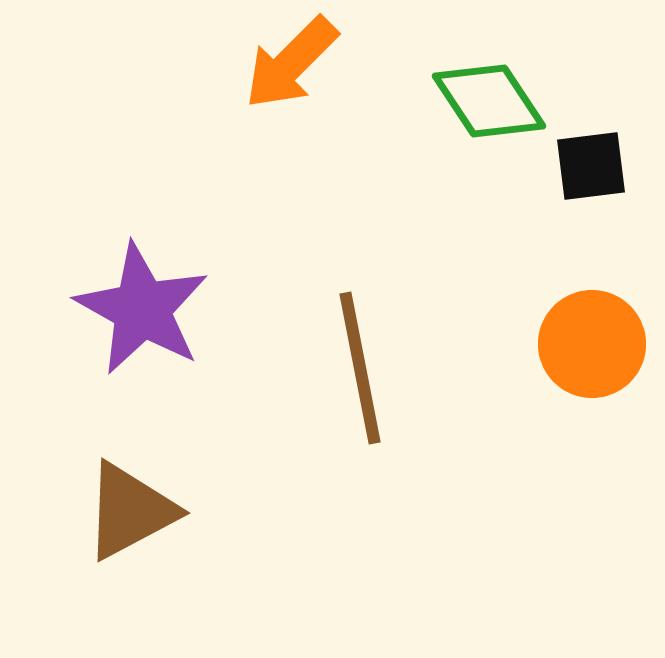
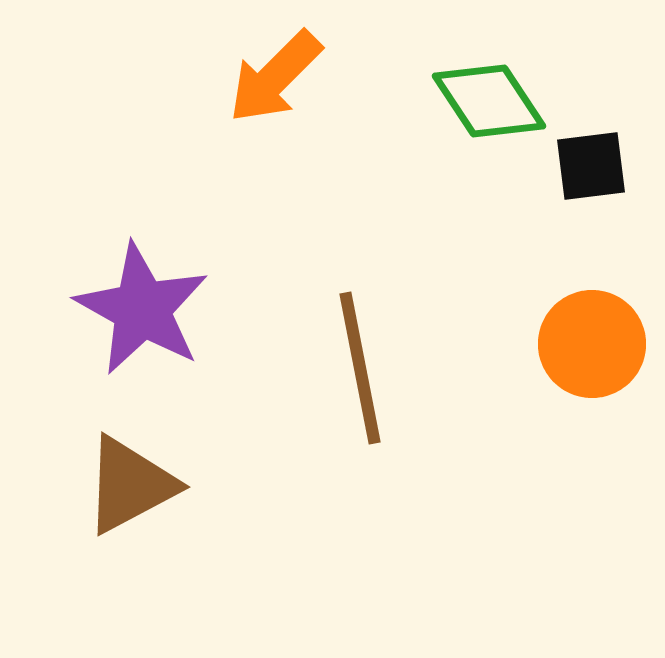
orange arrow: moved 16 px left, 14 px down
brown triangle: moved 26 px up
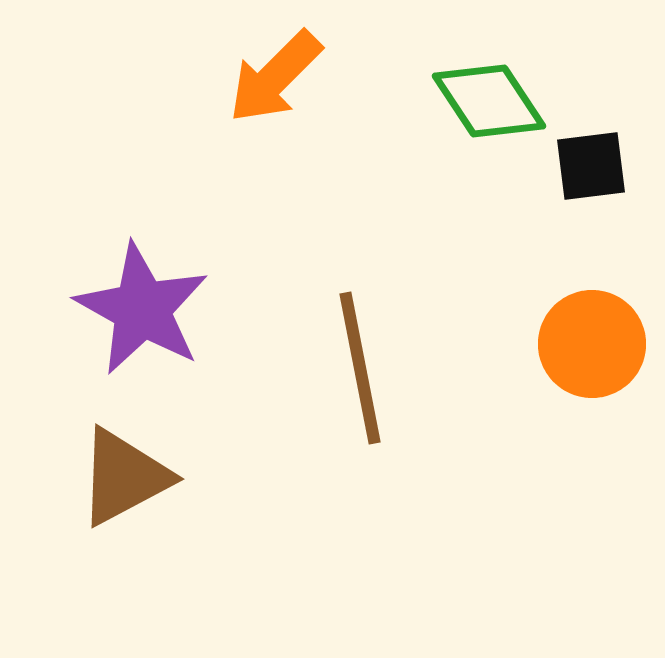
brown triangle: moved 6 px left, 8 px up
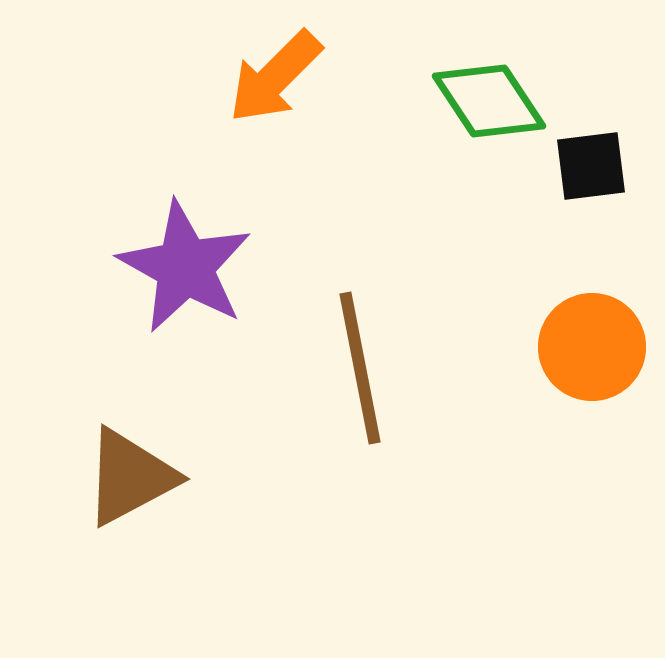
purple star: moved 43 px right, 42 px up
orange circle: moved 3 px down
brown triangle: moved 6 px right
